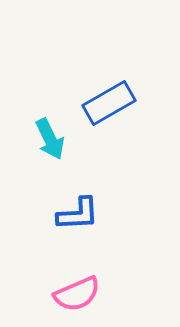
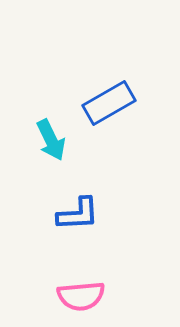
cyan arrow: moved 1 px right, 1 px down
pink semicircle: moved 4 px right, 2 px down; rotated 18 degrees clockwise
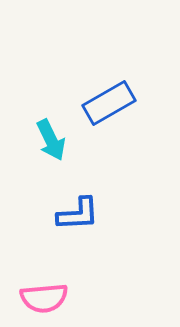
pink semicircle: moved 37 px left, 2 px down
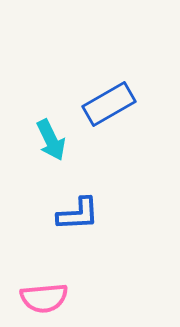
blue rectangle: moved 1 px down
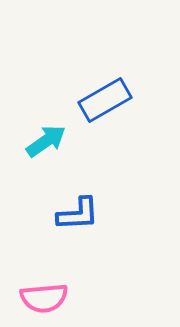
blue rectangle: moved 4 px left, 4 px up
cyan arrow: moved 5 px left, 1 px down; rotated 99 degrees counterclockwise
